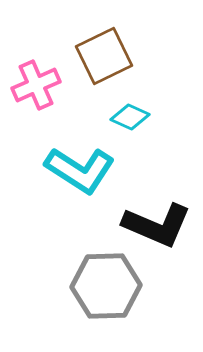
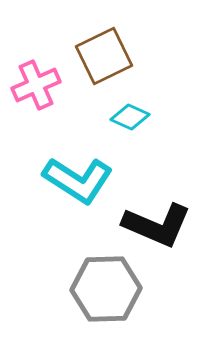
cyan L-shape: moved 2 px left, 10 px down
gray hexagon: moved 3 px down
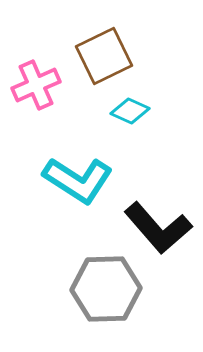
cyan diamond: moved 6 px up
black L-shape: moved 1 px right, 3 px down; rotated 26 degrees clockwise
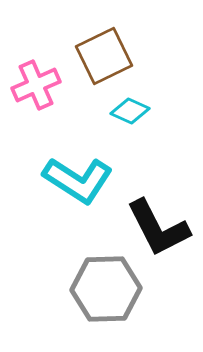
black L-shape: rotated 14 degrees clockwise
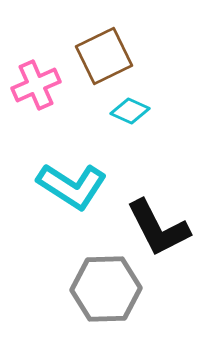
cyan L-shape: moved 6 px left, 6 px down
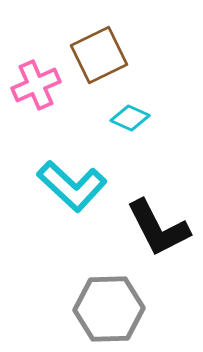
brown square: moved 5 px left, 1 px up
cyan diamond: moved 7 px down
cyan L-shape: rotated 10 degrees clockwise
gray hexagon: moved 3 px right, 20 px down
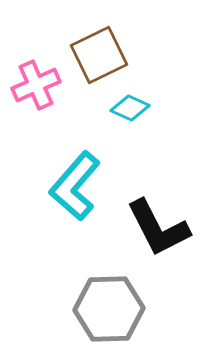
cyan diamond: moved 10 px up
cyan L-shape: moved 3 px right; rotated 88 degrees clockwise
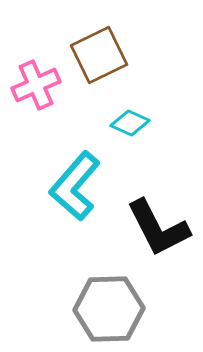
cyan diamond: moved 15 px down
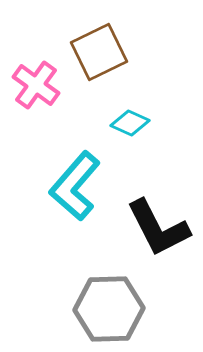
brown square: moved 3 px up
pink cross: rotated 30 degrees counterclockwise
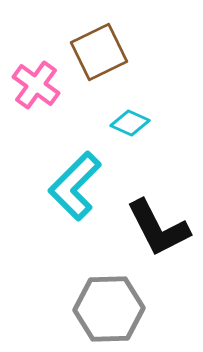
cyan L-shape: rotated 4 degrees clockwise
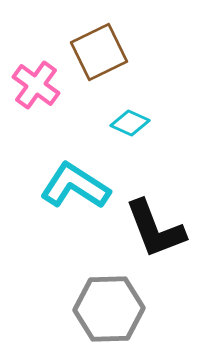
cyan L-shape: rotated 78 degrees clockwise
black L-shape: moved 3 px left, 1 px down; rotated 6 degrees clockwise
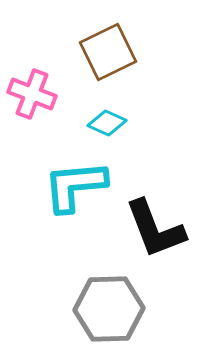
brown square: moved 9 px right
pink cross: moved 4 px left, 9 px down; rotated 15 degrees counterclockwise
cyan diamond: moved 23 px left
cyan L-shape: rotated 38 degrees counterclockwise
